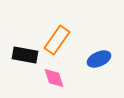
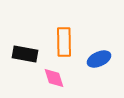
orange rectangle: moved 7 px right, 2 px down; rotated 36 degrees counterclockwise
black rectangle: moved 1 px up
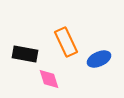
orange rectangle: moved 2 px right; rotated 24 degrees counterclockwise
pink diamond: moved 5 px left, 1 px down
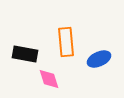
orange rectangle: rotated 20 degrees clockwise
